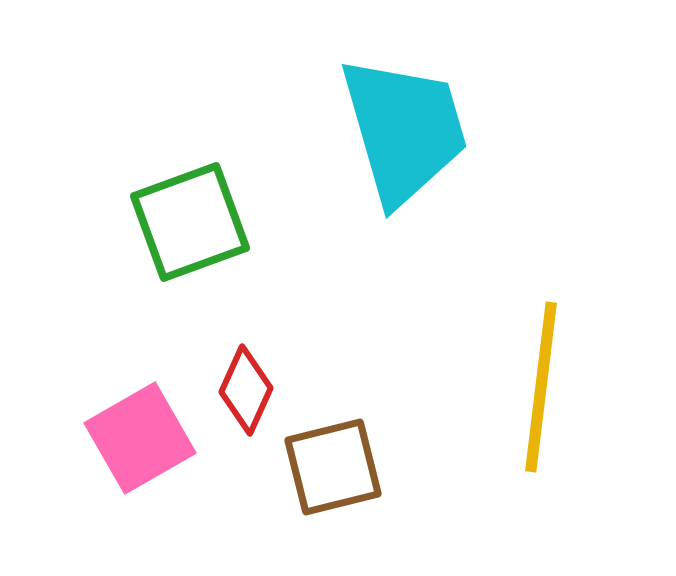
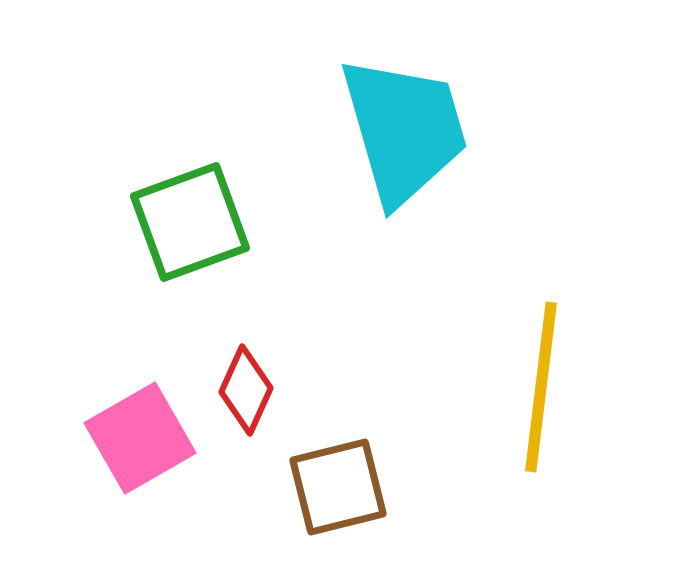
brown square: moved 5 px right, 20 px down
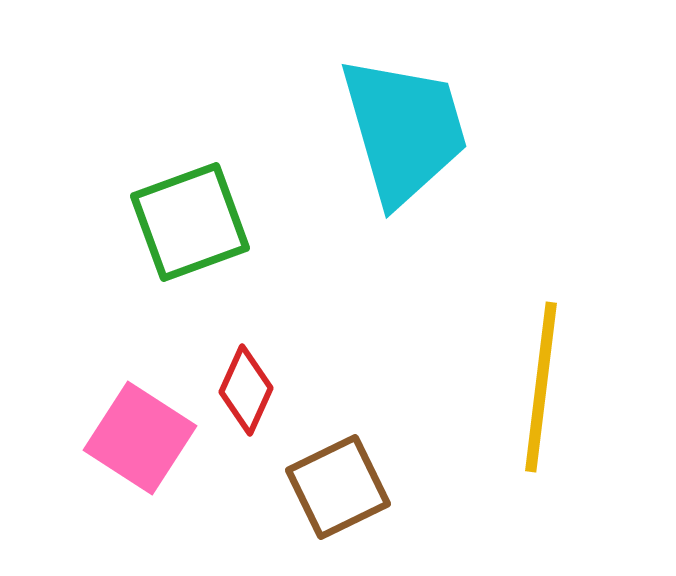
pink square: rotated 27 degrees counterclockwise
brown square: rotated 12 degrees counterclockwise
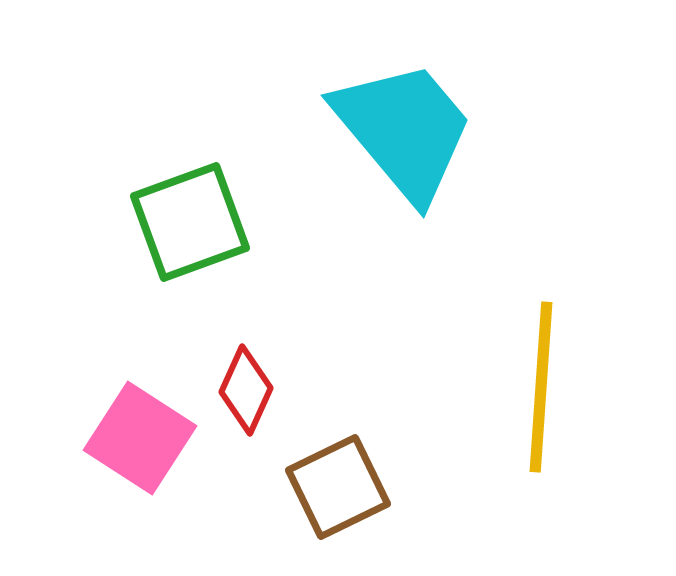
cyan trapezoid: rotated 24 degrees counterclockwise
yellow line: rotated 3 degrees counterclockwise
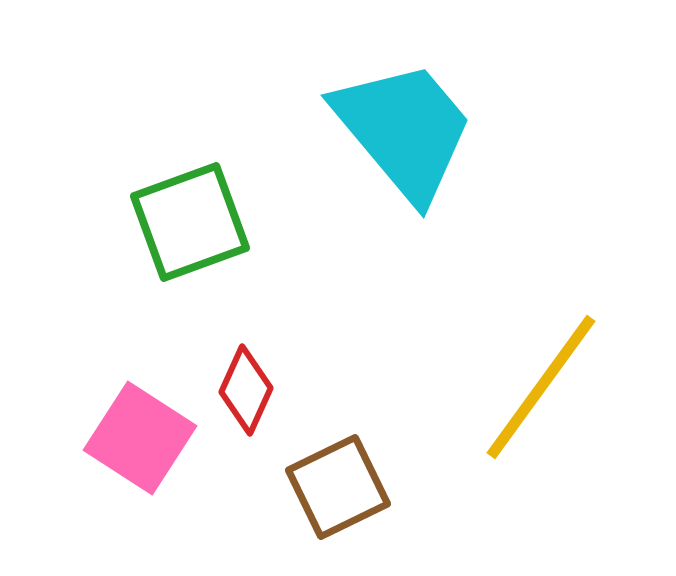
yellow line: rotated 32 degrees clockwise
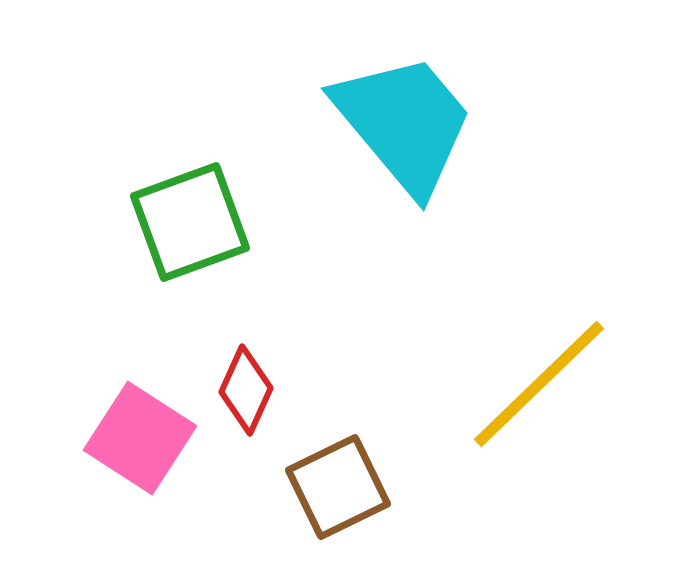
cyan trapezoid: moved 7 px up
yellow line: moved 2 px left, 3 px up; rotated 10 degrees clockwise
